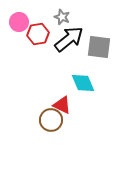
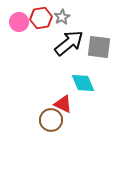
gray star: rotated 21 degrees clockwise
red hexagon: moved 3 px right, 16 px up
black arrow: moved 4 px down
red triangle: moved 1 px right, 1 px up
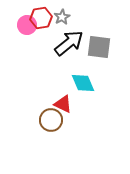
pink circle: moved 8 px right, 3 px down
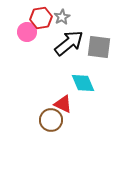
pink circle: moved 7 px down
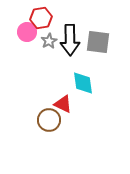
gray star: moved 13 px left, 24 px down
black arrow: moved 1 px right, 3 px up; rotated 128 degrees clockwise
gray square: moved 1 px left, 5 px up
cyan diamond: rotated 15 degrees clockwise
brown circle: moved 2 px left
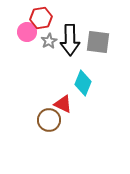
cyan diamond: rotated 30 degrees clockwise
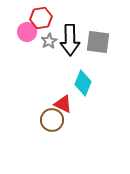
brown circle: moved 3 px right
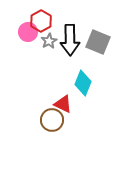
red hexagon: moved 3 px down; rotated 20 degrees counterclockwise
pink circle: moved 1 px right
gray square: rotated 15 degrees clockwise
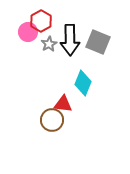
gray star: moved 3 px down
red triangle: rotated 18 degrees counterclockwise
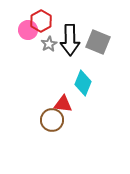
pink circle: moved 2 px up
